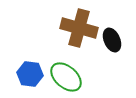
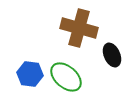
black ellipse: moved 15 px down
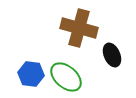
blue hexagon: moved 1 px right
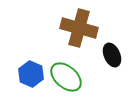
blue hexagon: rotated 15 degrees clockwise
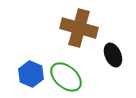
black ellipse: moved 1 px right
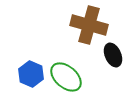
brown cross: moved 10 px right, 3 px up
